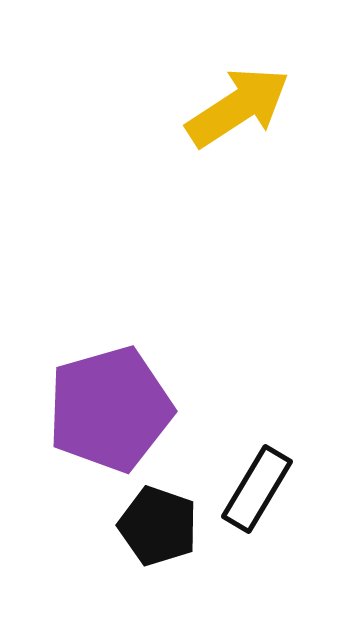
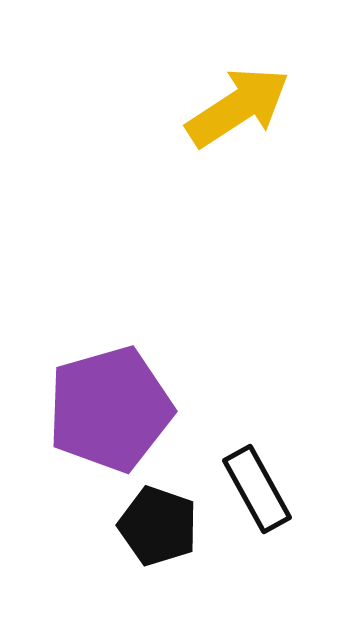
black rectangle: rotated 60 degrees counterclockwise
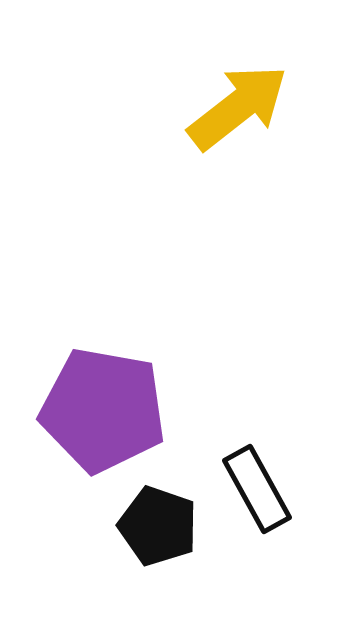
yellow arrow: rotated 5 degrees counterclockwise
purple pentagon: moved 7 px left, 1 px down; rotated 26 degrees clockwise
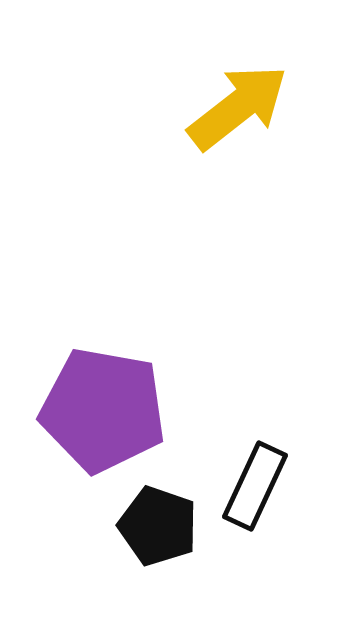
black rectangle: moved 2 px left, 3 px up; rotated 54 degrees clockwise
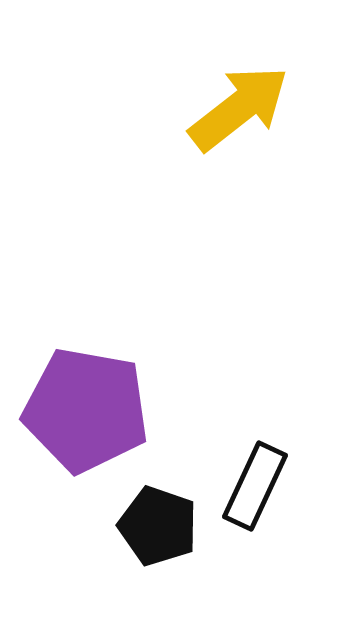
yellow arrow: moved 1 px right, 1 px down
purple pentagon: moved 17 px left
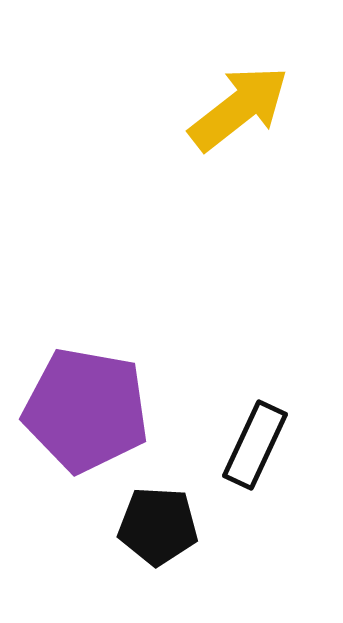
black rectangle: moved 41 px up
black pentagon: rotated 16 degrees counterclockwise
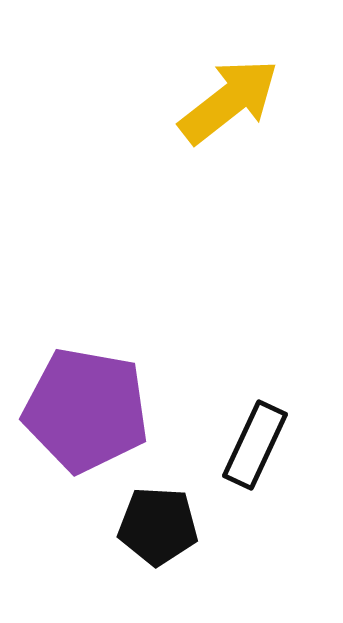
yellow arrow: moved 10 px left, 7 px up
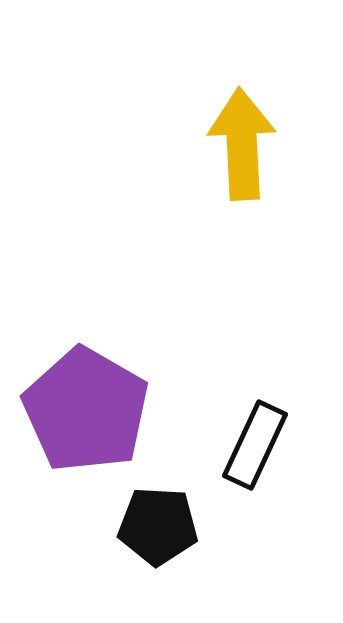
yellow arrow: moved 13 px right, 43 px down; rotated 55 degrees counterclockwise
purple pentagon: rotated 20 degrees clockwise
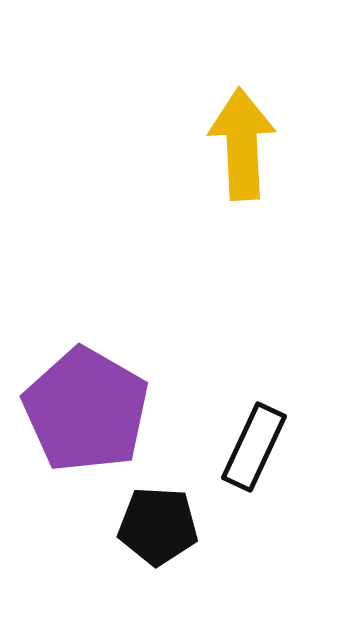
black rectangle: moved 1 px left, 2 px down
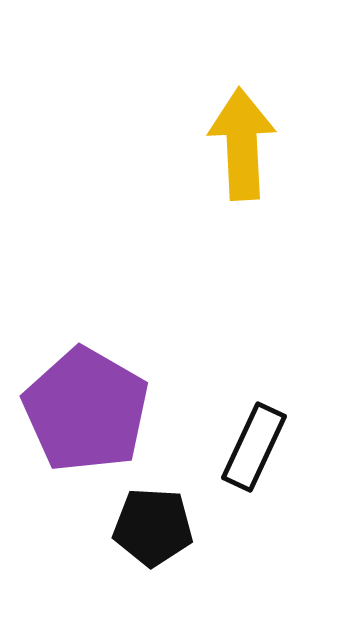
black pentagon: moved 5 px left, 1 px down
